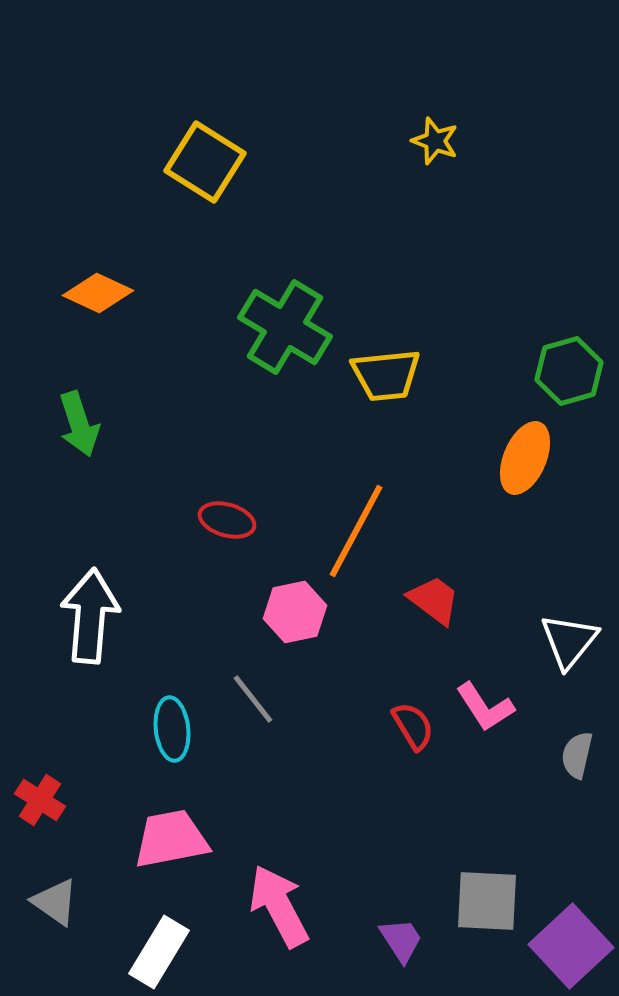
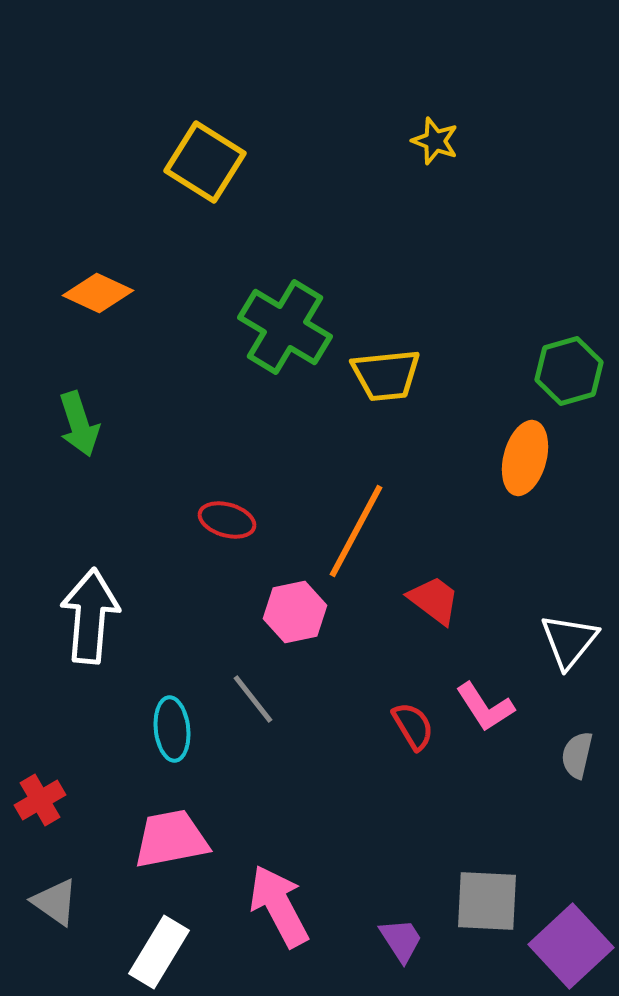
orange ellipse: rotated 8 degrees counterclockwise
red cross: rotated 27 degrees clockwise
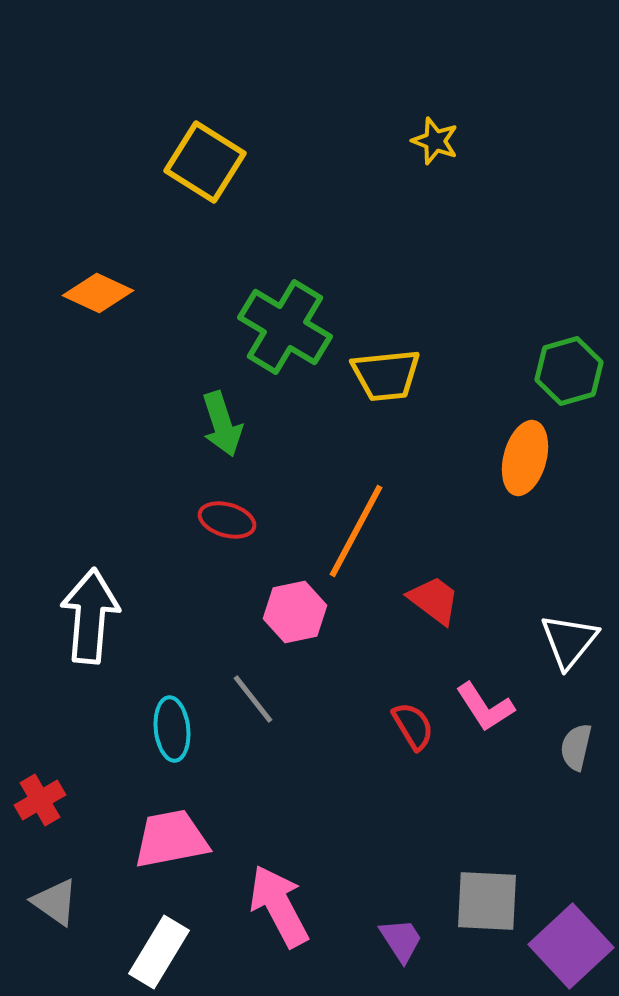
green arrow: moved 143 px right
gray semicircle: moved 1 px left, 8 px up
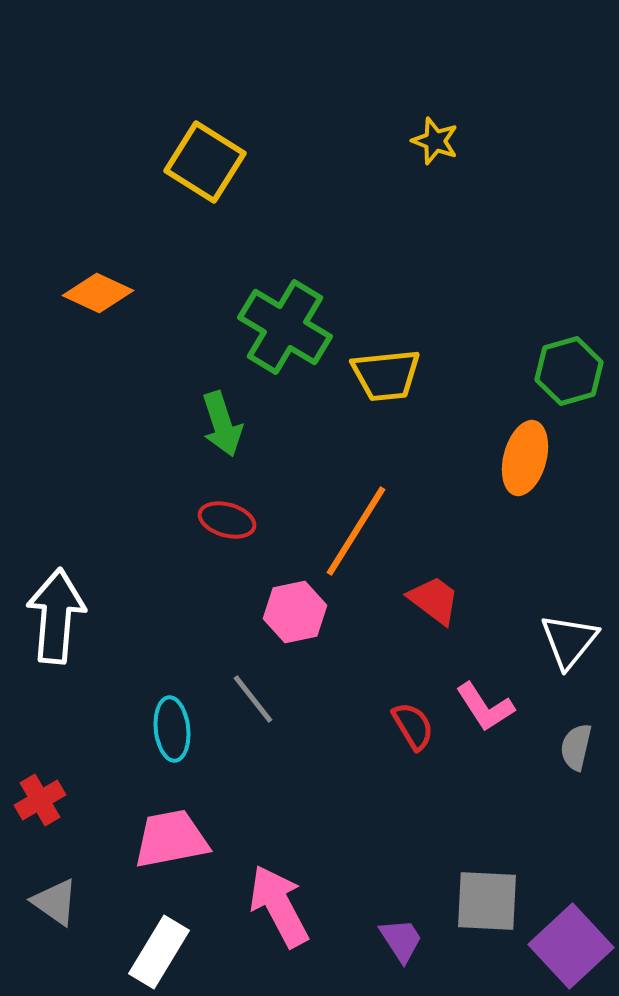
orange line: rotated 4 degrees clockwise
white arrow: moved 34 px left
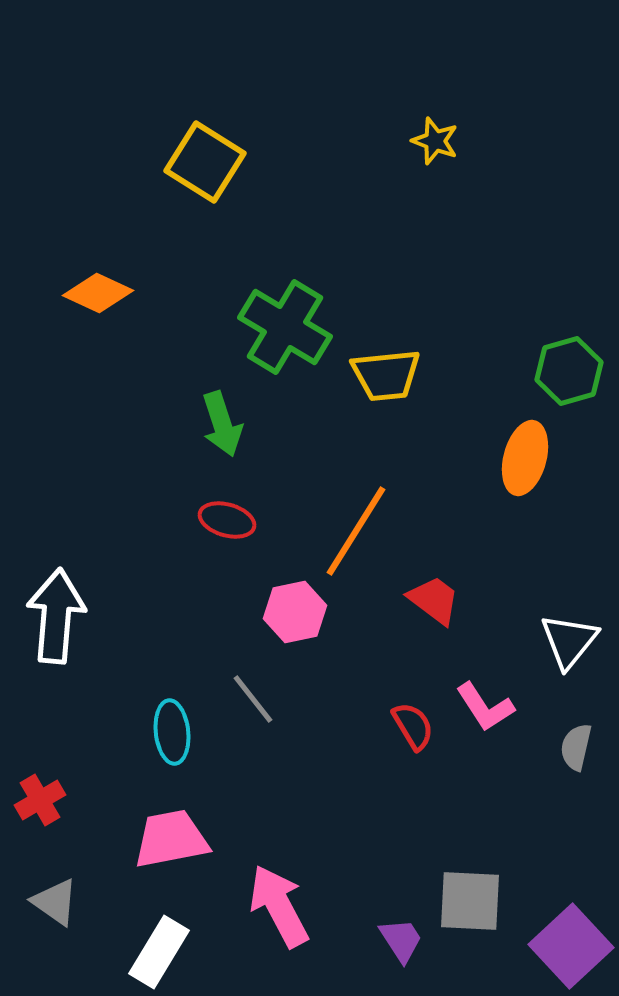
cyan ellipse: moved 3 px down
gray square: moved 17 px left
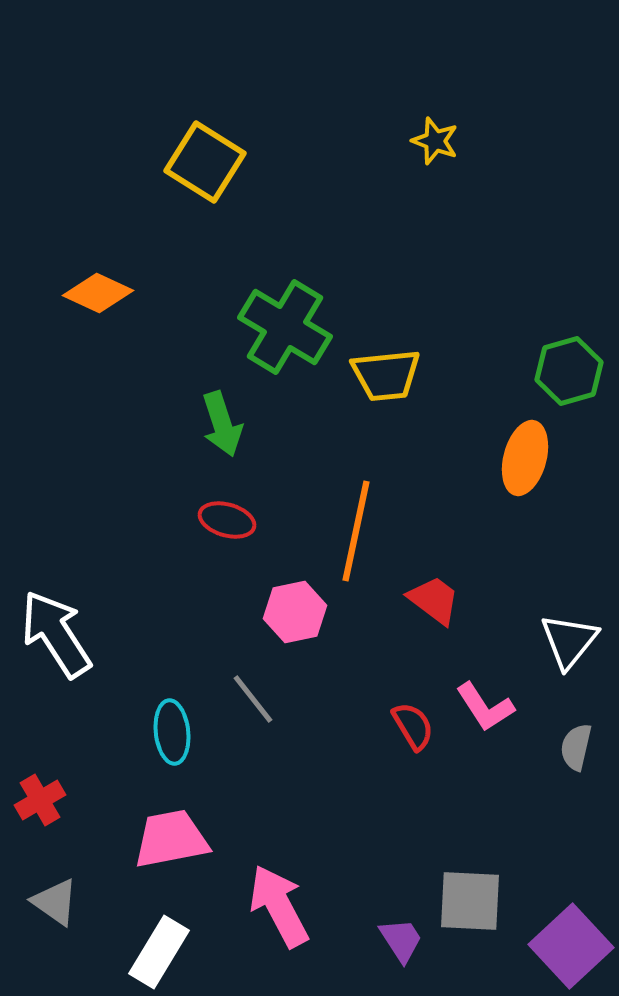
orange line: rotated 20 degrees counterclockwise
white arrow: moved 18 px down; rotated 38 degrees counterclockwise
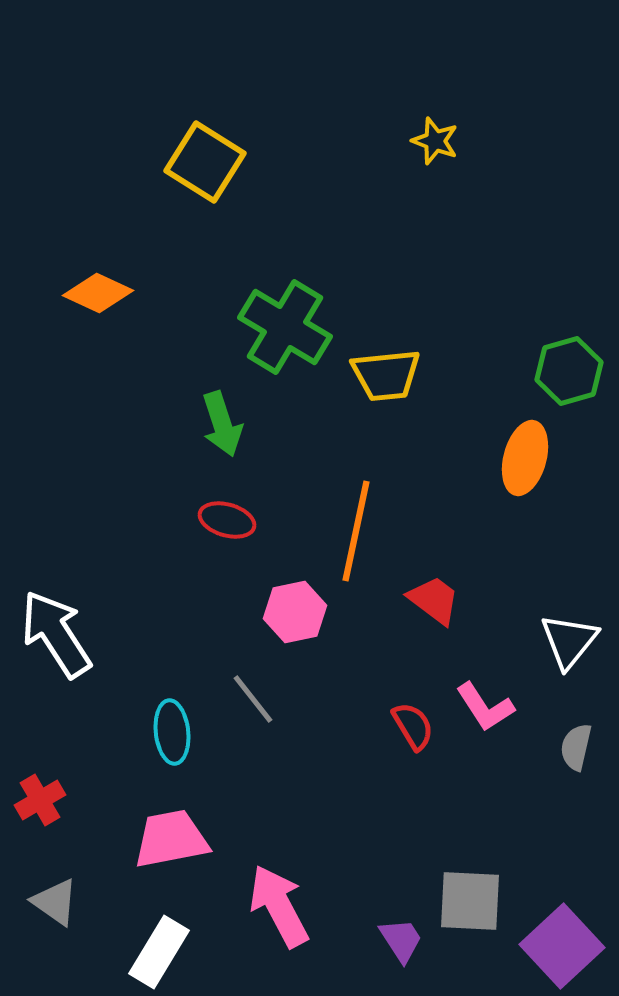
purple square: moved 9 px left
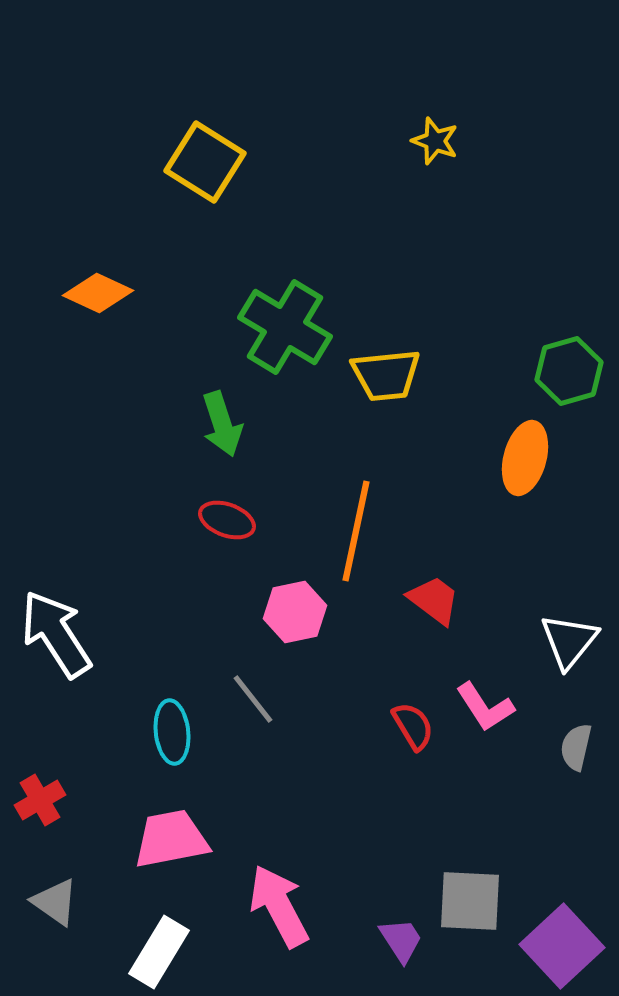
red ellipse: rotated 4 degrees clockwise
